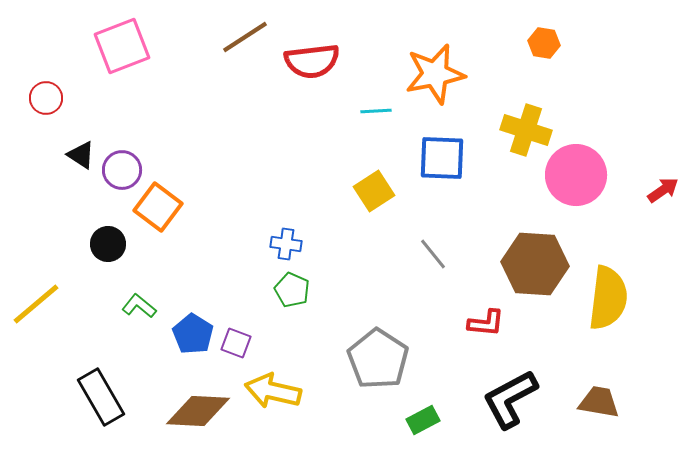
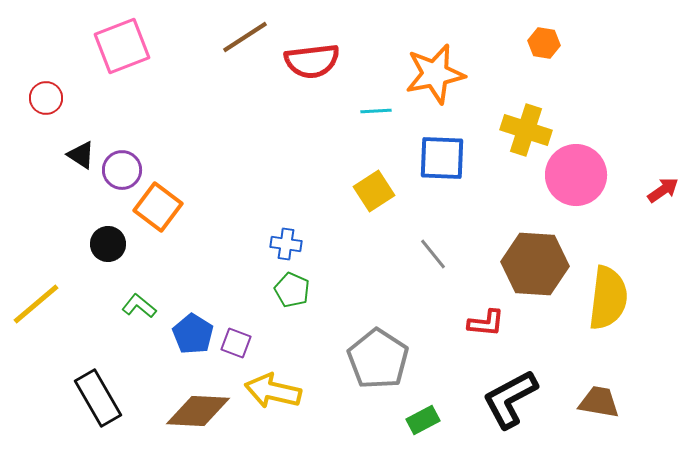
black rectangle: moved 3 px left, 1 px down
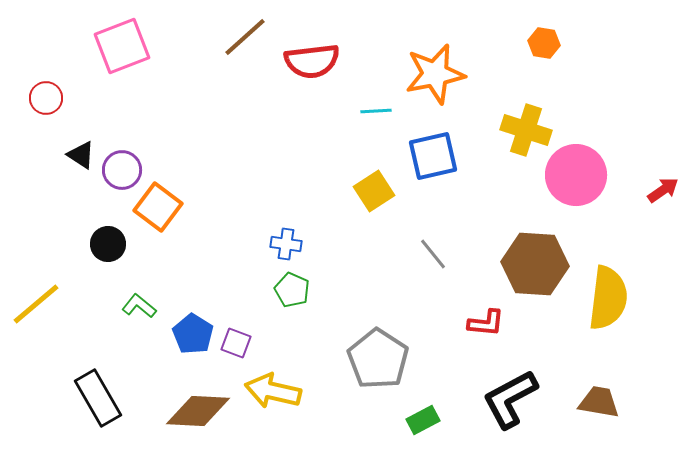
brown line: rotated 9 degrees counterclockwise
blue square: moved 9 px left, 2 px up; rotated 15 degrees counterclockwise
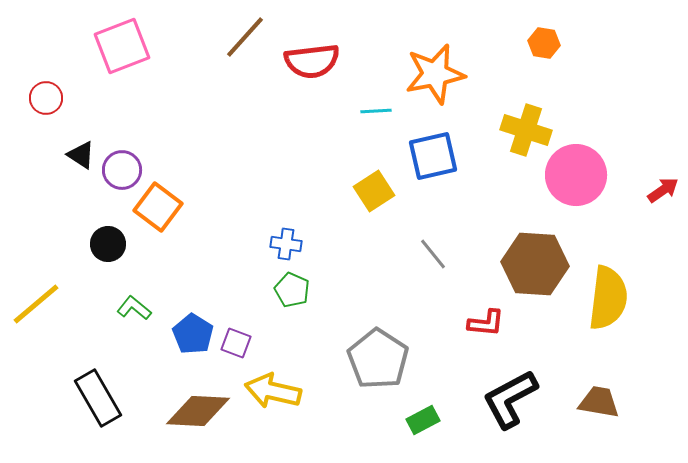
brown line: rotated 6 degrees counterclockwise
green L-shape: moved 5 px left, 2 px down
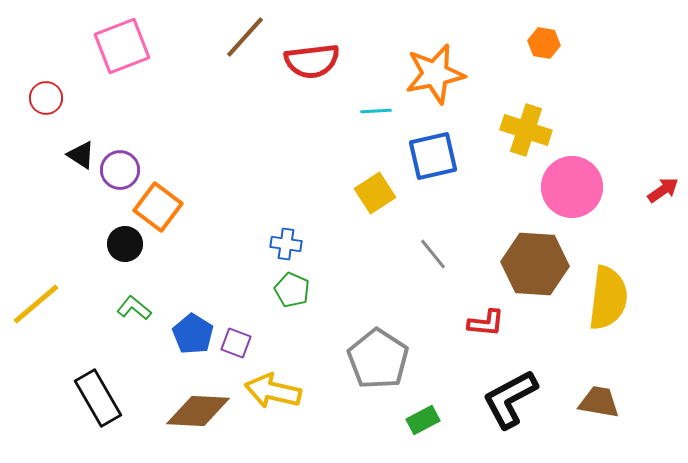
purple circle: moved 2 px left
pink circle: moved 4 px left, 12 px down
yellow square: moved 1 px right, 2 px down
black circle: moved 17 px right
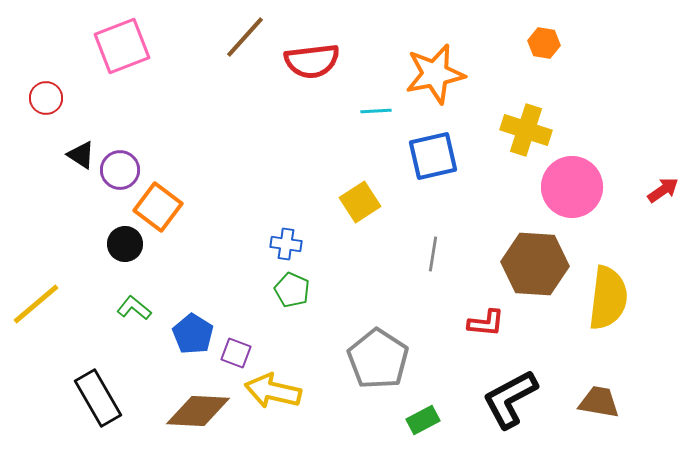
yellow square: moved 15 px left, 9 px down
gray line: rotated 48 degrees clockwise
purple square: moved 10 px down
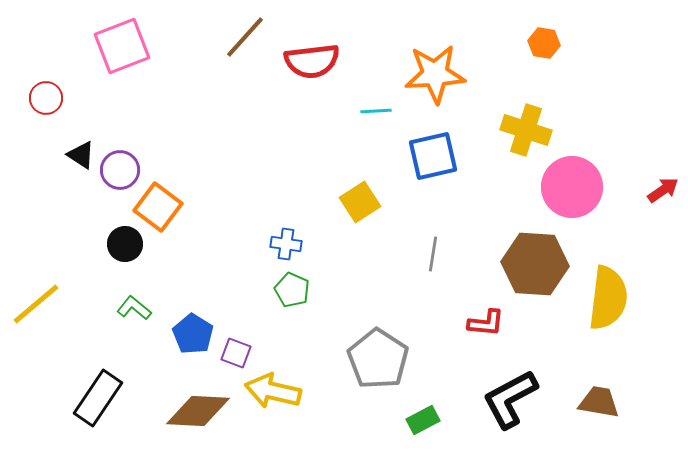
orange star: rotated 8 degrees clockwise
black rectangle: rotated 64 degrees clockwise
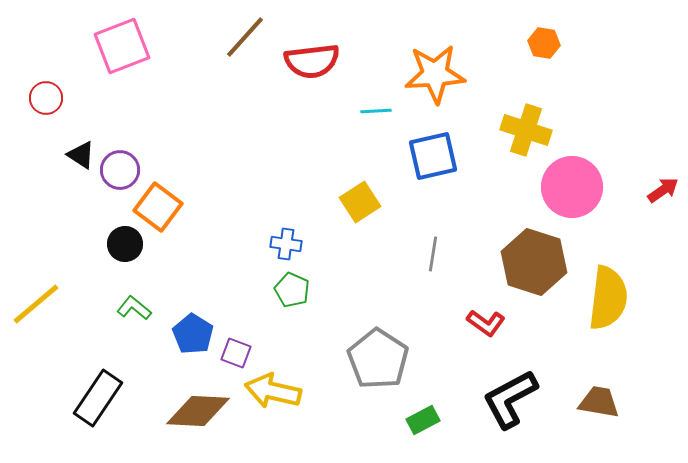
brown hexagon: moved 1 px left, 2 px up; rotated 14 degrees clockwise
red L-shape: rotated 30 degrees clockwise
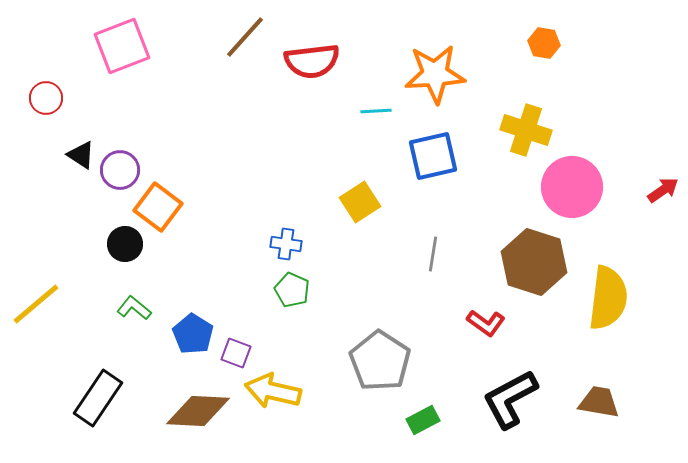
gray pentagon: moved 2 px right, 2 px down
